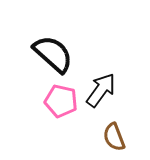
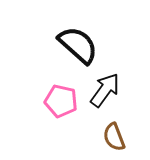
black semicircle: moved 25 px right, 9 px up
black arrow: moved 4 px right
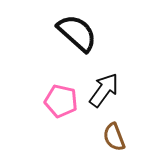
black semicircle: moved 1 px left, 12 px up
black arrow: moved 1 px left
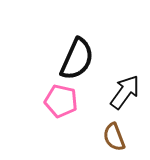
black semicircle: moved 26 px down; rotated 72 degrees clockwise
black arrow: moved 21 px right, 2 px down
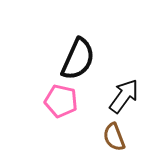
black semicircle: moved 1 px right
black arrow: moved 1 px left, 4 px down
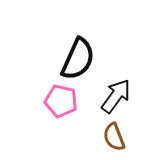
black arrow: moved 8 px left
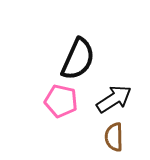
black arrow: moved 2 px left, 3 px down; rotated 21 degrees clockwise
brown semicircle: rotated 20 degrees clockwise
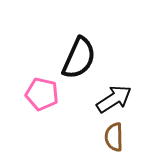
black semicircle: moved 1 px right, 1 px up
pink pentagon: moved 19 px left, 7 px up
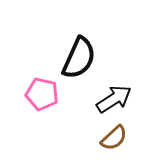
brown semicircle: moved 1 px down; rotated 132 degrees counterclockwise
